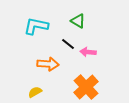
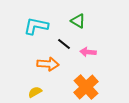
black line: moved 4 px left
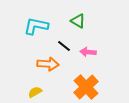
black line: moved 2 px down
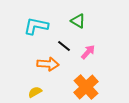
pink arrow: rotated 126 degrees clockwise
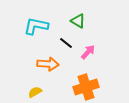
black line: moved 2 px right, 3 px up
orange cross: rotated 25 degrees clockwise
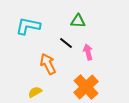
green triangle: rotated 28 degrees counterclockwise
cyan L-shape: moved 8 px left
pink arrow: rotated 56 degrees counterclockwise
orange arrow: rotated 120 degrees counterclockwise
orange cross: rotated 25 degrees counterclockwise
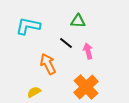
pink arrow: moved 1 px up
yellow semicircle: moved 1 px left
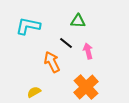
orange arrow: moved 4 px right, 2 px up
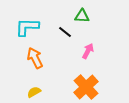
green triangle: moved 4 px right, 5 px up
cyan L-shape: moved 1 px left, 1 px down; rotated 10 degrees counterclockwise
black line: moved 1 px left, 11 px up
pink arrow: rotated 42 degrees clockwise
orange arrow: moved 17 px left, 4 px up
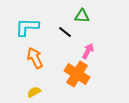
orange cross: moved 9 px left, 13 px up; rotated 15 degrees counterclockwise
